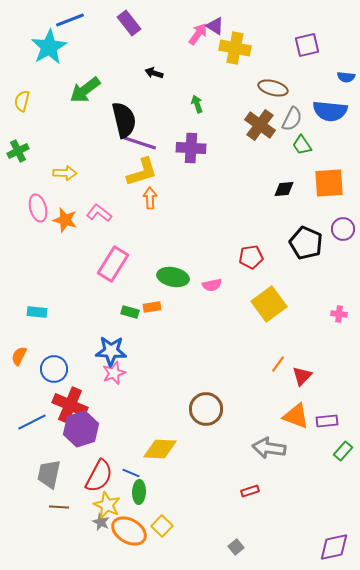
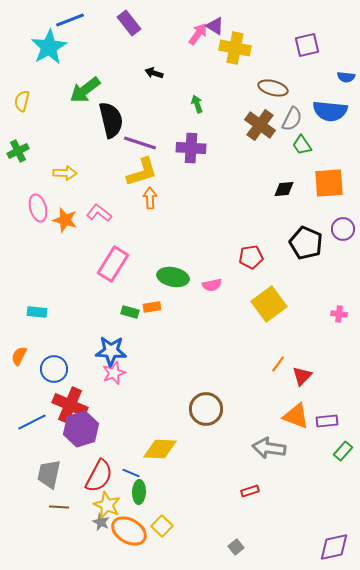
black semicircle at (124, 120): moved 13 px left
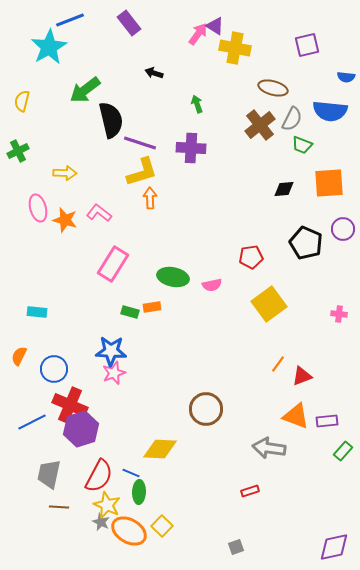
brown cross at (260, 125): rotated 16 degrees clockwise
green trapezoid at (302, 145): rotated 35 degrees counterclockwise
red triangle at (302, 376): rotated 25 degrees clockwise
gray square at (236, 547): rotated 21 degrees clockwise
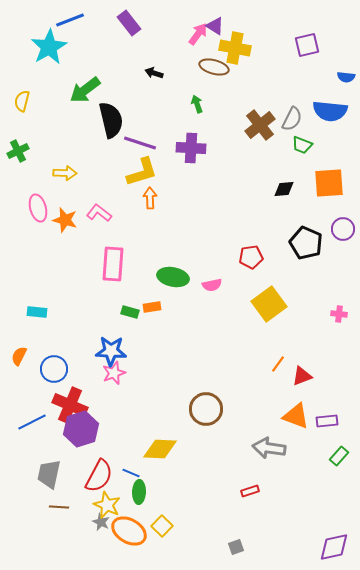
brown ellipse at (273, 88): moved 59 px left, 21 px up
pink rectangle at (113, 264): rotated 28 degrees counterclockwise
green rectangle at (343, 451): moved 4 px left, 5 px down
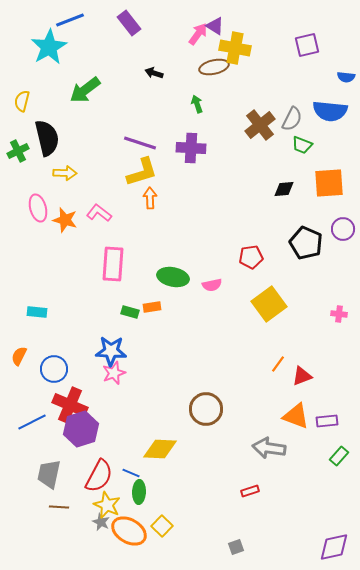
brown ellipse at (214, 67): rotated 28 degrees counterclockwise
black semicircle at (111, 120): moved 64 px left, 18 px down
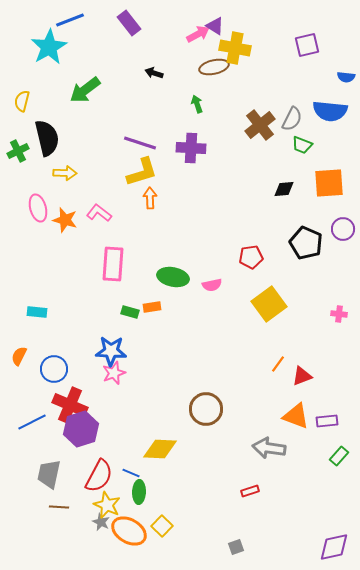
pink arrow at (198, 34): rotated 25 degrees clockwise
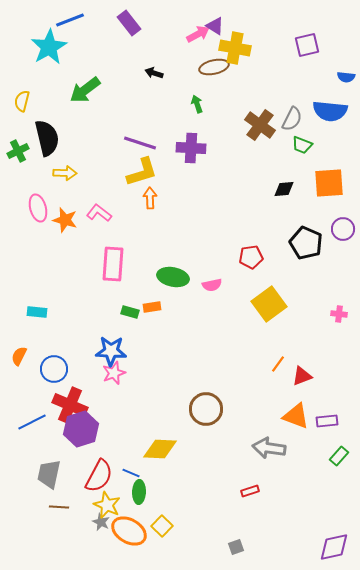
brown cross at (260, 125): rotated 16 degrees counterclockwise
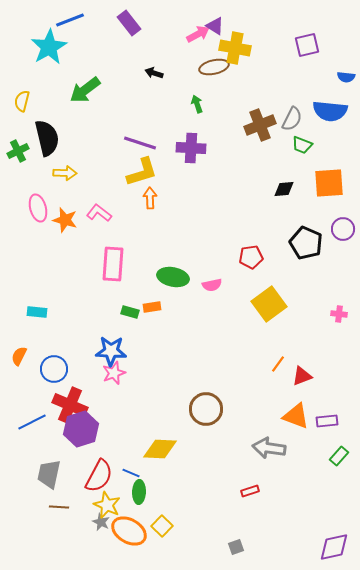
brown cross at (260, 125): rotated 32 degrees clockwise
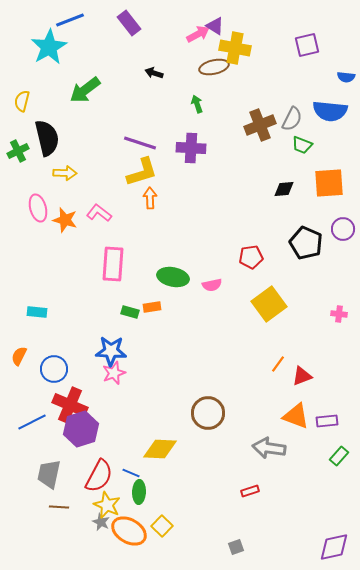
brown circle at (206, 409): moved 2 px right, 4 px down
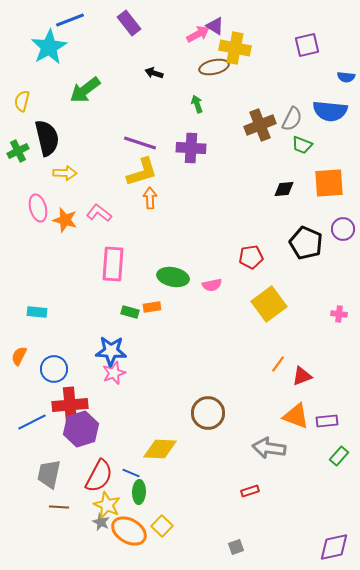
red cross at (70, 405): rotated 28 degrees counterclockwise
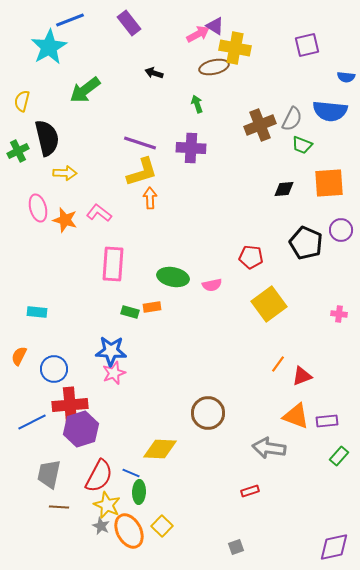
purple circle at (343, 229): moved 2 px left, 1 px down
red pentagon at (251, 257): rotated 15 degrees clockwise
gray star at (101, 522): moved 4 px down
orange ellipse at (129, 531): rotated 32 degrees clockwise
